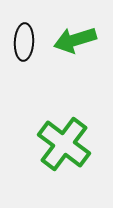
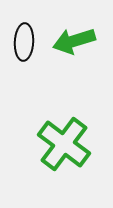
green arrow: moved 1 px left, 1 px down
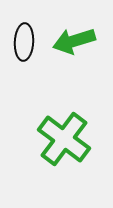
green cross: moved 5 px up
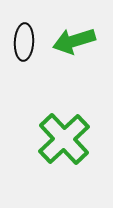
green cross: rotated 10 degrees clockwise
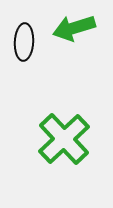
green arrow: moved 13 px up
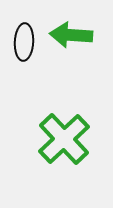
green arrow: moved 3 px left, 7 px down; rotated 21 degrees clockwise
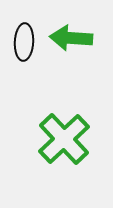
green arrow: moved 3 px down
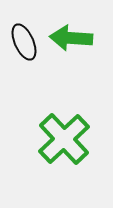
black ellipse: rotated 27 degrees counterclockwise
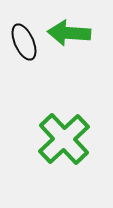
green arrow: moved 2 px left, 5 px up
